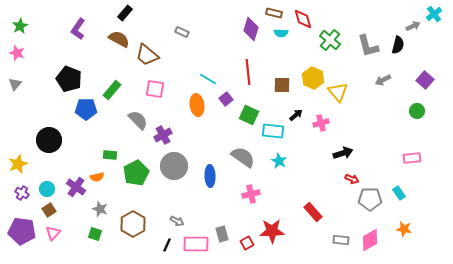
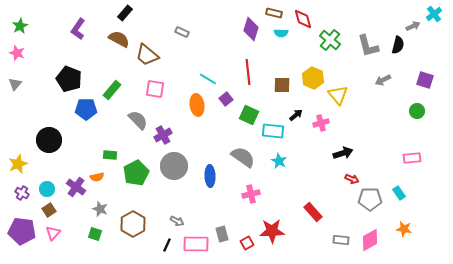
purple square at (425, 80): rotated 24 degrees counterclockwise
yellow triangle at (338, 92): moved 3 px down
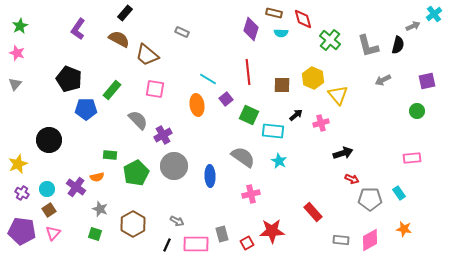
purple square at (425, 80): moved 2 px right, 1 px down; rotated 30 degrees counterclockwise
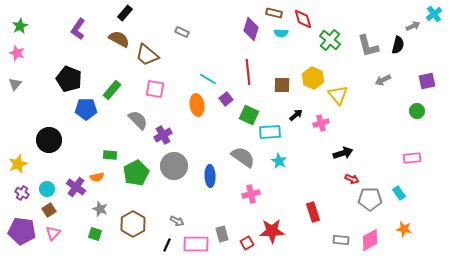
cyan rectangle at (273, 131): moved 3 px left, 1 px down; rotated 10 degrees counterclockwise
red rectangle at (313, 212): rotated 24 degrees clockwise
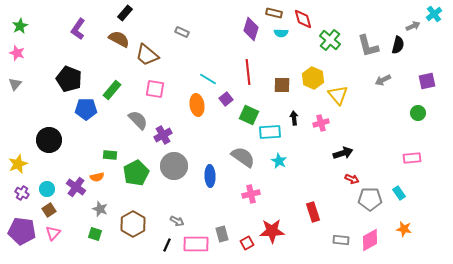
green circle at (417, 111): moved 1 px right, 2 px down
black arrow at (296, 115): moved 2 px left, 3 px down; rotated 56 degrees counterclockwise
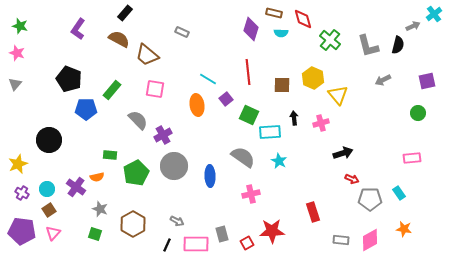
green star at (20, 26): rotated 28 degrees counterclockwise
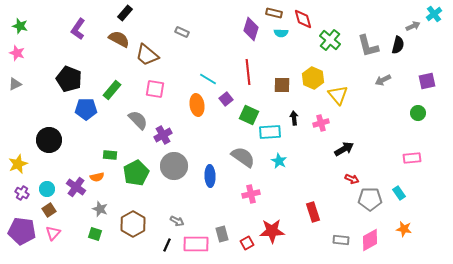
gray triangle at (15, 84): rotated 24 degrees clockwise
black arrow at (343, 153): moved 1 px right, 4 px up; rotated 12 degrees counterclockwise
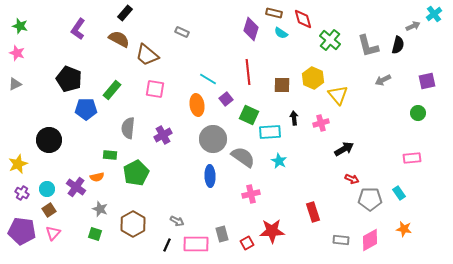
cyan semicircle at (281, 33): rotated 32 degrees clockwise
gray semicircle at (138, 120): moved 10 px left, 8 px down; rotated 130 degrees counterclockwise
gray circle at (174, 166): moved 39 px right, 27 px up
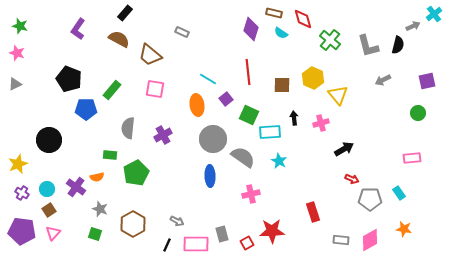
brown trapezoid at (147, 55): moved 3 px right
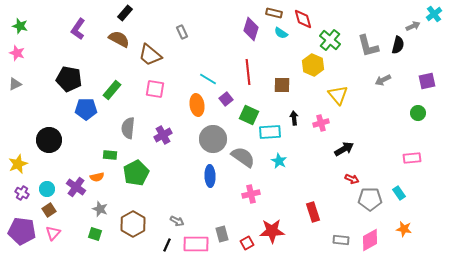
gray rectangle at (182, 32): rotated 40 degrees clockwise
yellow hexagon at (313, 78): moved 13 px up
black pentagon at (69, 79): rotated 10 degrees counterclockwise
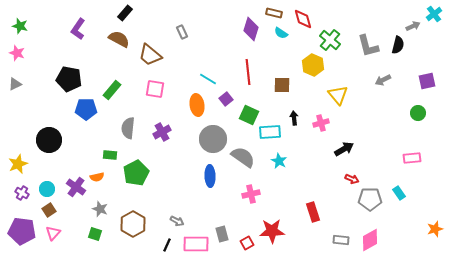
purple cross at (163, 135): moved 1 px left, 3 px up
orange star at (404, 229): moved 31 px right; rotated 28 degrees counterclockwise
